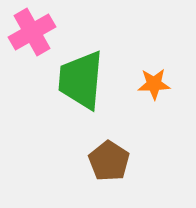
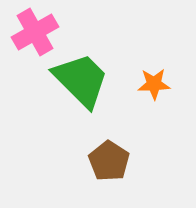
pink cross: moved 3 px right
green trapezoid: rotated 130 degrees clockwise
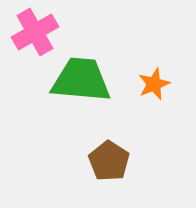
green trapezoid: rotated 40 degrees counterclockwise
orange star: rotated 20 degrees counterclockwise
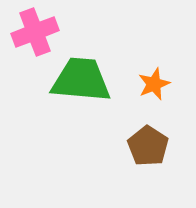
pink cross: rotated 9 degrees clockwise
brown pentagon: moved 39 px right, 15 px up
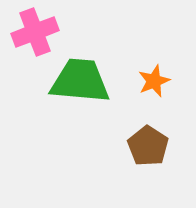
green trapezoid: moved 1 px left, 1 px down
orange star: moved 3 px up
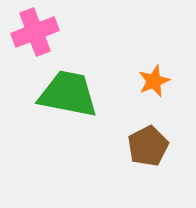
green trapezoid: moved 12 px left, 13 px down; rotated 6 degrees clockwise
brown pentagon: rotated 12 degrees clockwise
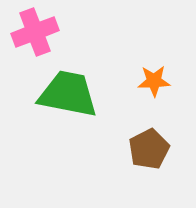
orange star: rotated 20 degrees clockwise
brown pentagon: moved 1 px right, 3 px down
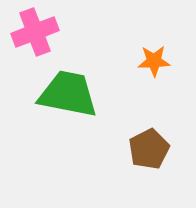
orange star: moved 20 px up
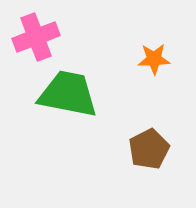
pink cross: moved 1 px right, 5 px down
orange star: moved 2 px up
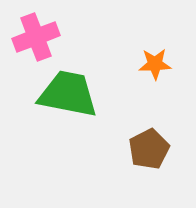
orange star: moved 1 px right, 5 px down
